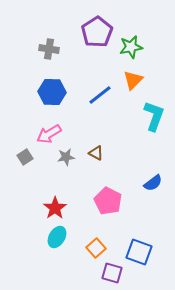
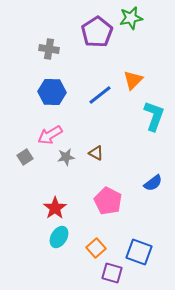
green star: moved 29 px up
pink arrow: moved 1 px right, 1 px down
cyan ellipse: moved 2 px right
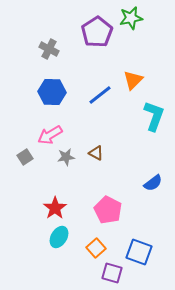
gray cross: rotated 18 degrees clockwise
pink pentagon: moved 9 px down
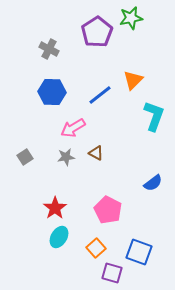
pink arrow: moved 23 px right, 7 px up
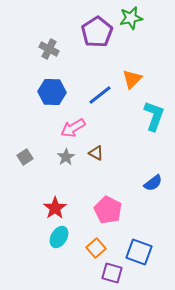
orange triangle: moved 1 px left, 1 px up
gray star: rotated 24 degrees counterclockwise
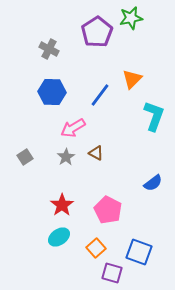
blue line: rotated 15 degrees counterclockwise
red star: moved 7 px right, 3 px up
cyan ellipse: rotated 25 degrees clockwise
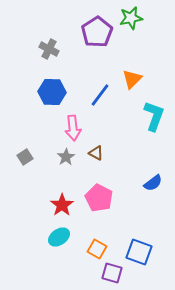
pink arrow: rotated 65 degrees counterclockwise
pink pentagon: moved 9 px left, 12 px up
orange square: moved 1 px right, 1 px down; rotated 18 degrees counterclockwise
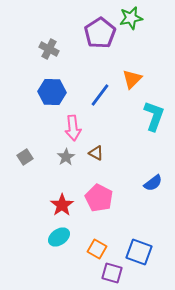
purple pentagon: moved 3 px right, 1 px down
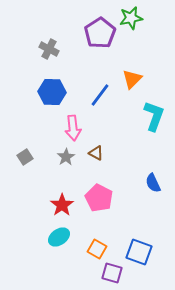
blue semicircle: rotated 102 degrees clockwise
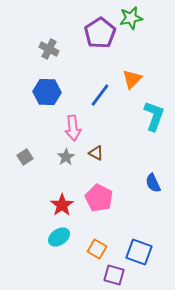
blue hexagon: moved 5 px left
purple square: moved 2 px right, 2 px down
